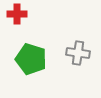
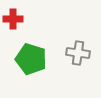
red cross: moved 4 px left, 5 px down
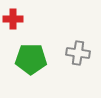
green pentagon: rotated 16 degrees counterclockwise
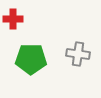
gray cross: moved 1 px down
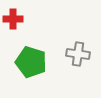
green pentagon: moved 3 px down; rotated 16 degrees clockwise
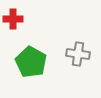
green pentagon: rotated 12 degrees clockwise
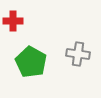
red cross: moved 2 px down
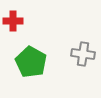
gray cross: moved 5 px right
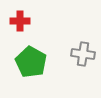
red cross: moved 7 px right
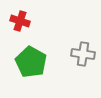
red cross: rotated 18 degrees clockwise
